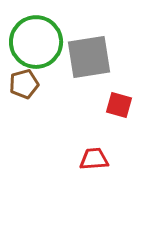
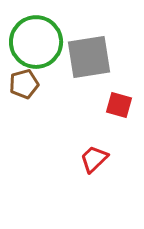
red trapezoid: rotated 40 degrees counterclockwise
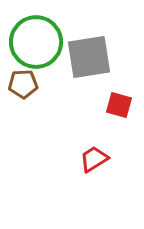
brown pentagon: moved 1 px left; rotated 12 degrees clockwise
red trapezoid: rotated 12 degrees clockwise
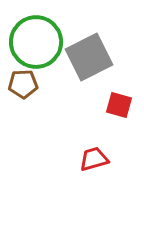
gray square: rotated 18 degrees counterclockwise
red trapezoid: rotated 16 degrees clockwise
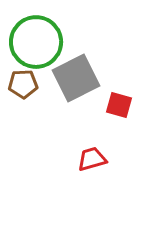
gray square: moved 13 px left, 21 px down
red trapezoid: moved 2 px left
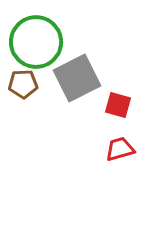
gray square: moved 1 px right
red square: moved 1 px left
red trapezoid: moved 28 px right, 10 px up
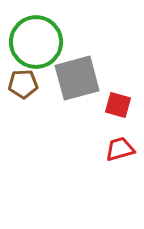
gray square: rotated 12 degrees clockwise
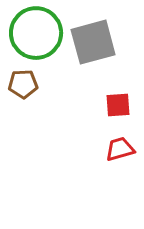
green circle: moved 9 px up
gray square: moved 16 px right, 36 px up
red square: rotated 20 degrees counterclockwise
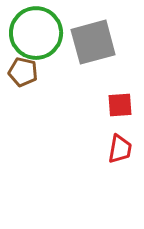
brown pentagon: moved 12 px up; rotated 16 degrees clockwise
red square: moved 2 px right
red trapezoid: rotated 116 degrees clockwise
